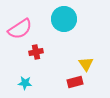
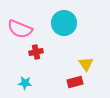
cyan circle: moved 4 px down
pink semicircle: rotated 55 degrees clockwise
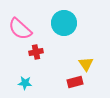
pink semicircle: rotated 20 degrees clockwise
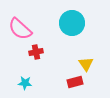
cyan circle: moved 8 px right
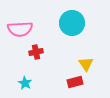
pink semicircle: rotated 45 degrees counterclockwise
cyan star: rotated 24 degrees clockwise
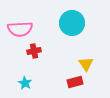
red cross: moved 2 px left, 1 px up
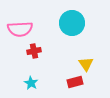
cyan star: moved 6 px right
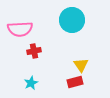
cyan circle: moved 3 px up
yellow triangle: moved 5 px left, 1 px down
cyan star: rotated 16 degrees clockwise
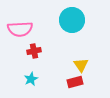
cyan star: moved 4 px up
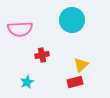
red cross: moved 8 px right, 4 px down
yellow triangle: rotated 21 degrees clockwise
cyan star: moved 4 px left, 3 px down
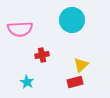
cyan star: rotated 16 degrees counterclockwise
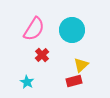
cyan circle: moved 10 px down
pink semicircle: moved 14 px right; rotated 55 degrees counterclockwise
red cross: rotated 32 degrees counterclockwise
red rectangle: moved 1 px left, 1 px up
